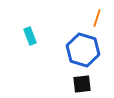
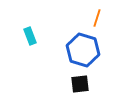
black square: moved 2 px left
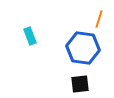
orange line: moved 2 px right, 1 px down
blue hexagon: moved 2 px up; rotated 8 degrees counterclockwise
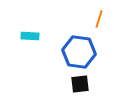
cyan rectangle: rotated 66 degrees counterclockwise
blue hexagon: moved 4 px left, 4 px down
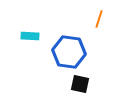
blue hexagon: moved 10 px left
black square: rotated 18 degrees clockwise
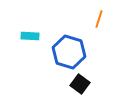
blue hexagon: rotated 8 degrees clockwise
black square: rotated 24 degrees clockwise
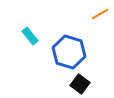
orange line: moved 1 px right, 5 px up; rotated 42 degrees clockwise
cyan rectangle: rotated 48 degrees clockwise
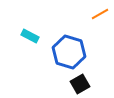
cyan rectangle: rotated 24 degrees counterclockwise
black square: rotated 24 degrees clockwise
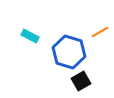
orange line: moved 18 px down
black square: moved 1 px right, 3 px up
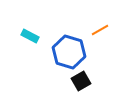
orange line: moved 2 px up
